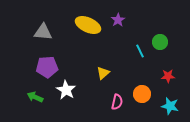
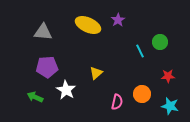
yellow triangle: moved 7 px left
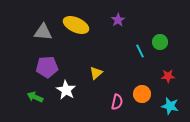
yellow ellipse: moved 12 px left
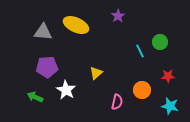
purple star: moved 4 px up
orange circle: moved 4 px up
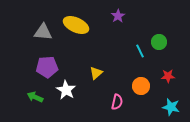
green circle: moved 1 px left
orange circle: moved 1 px left, 4 px up
cyan star: moved 1 px right, 1 px down
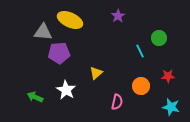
yellow ellipse: moved 6 px left, 5 px up
green circle: moved 4 px up
purple pentagon: moved 12 px right, 14 px up
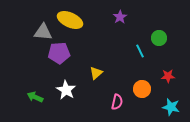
purple star: moved 2 px right, 1 px down
orange circle: moved 1 px right, 3 px down
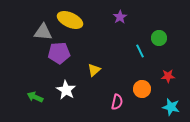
yellow triangle: moved 2 px left, 3 px up
